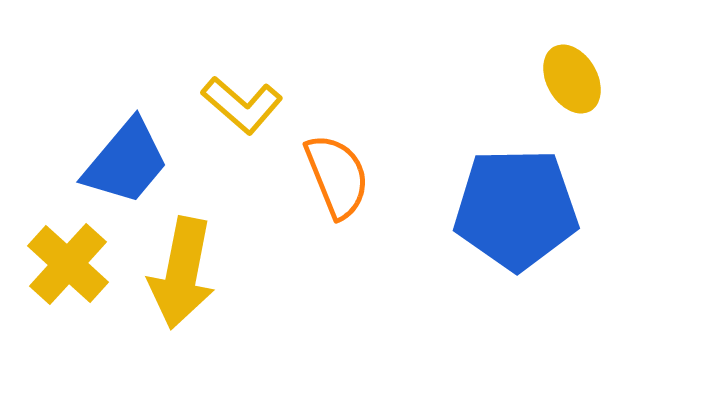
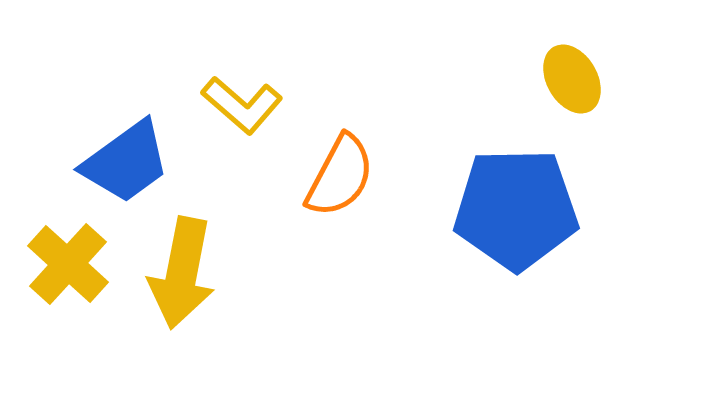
blue trapezoid: rotated 14 degrees clockwise
orange semicircle: moved 3 px right; rotated 50 degrees clockwise
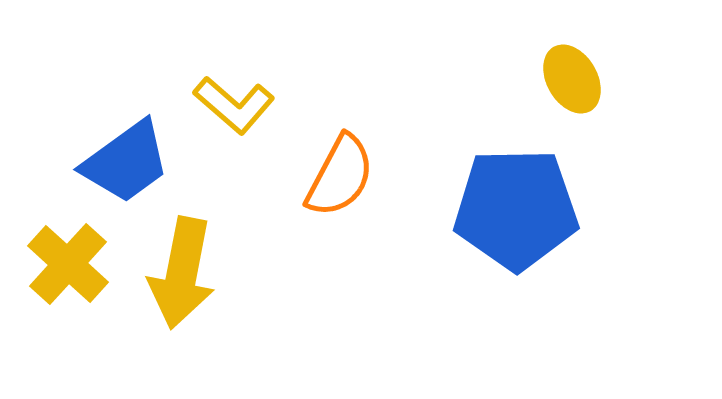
yellow L-shape: moved 8 px left
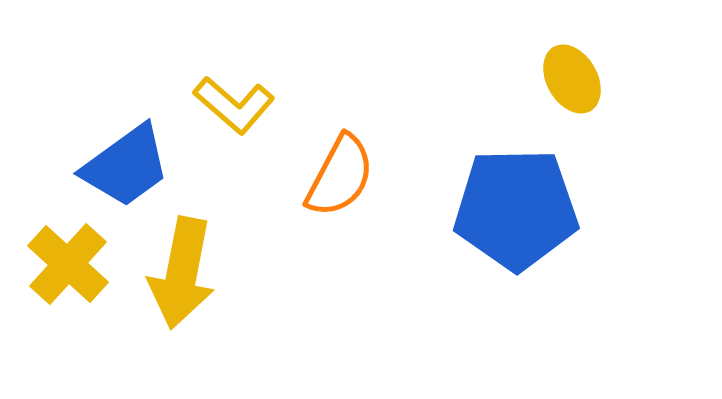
blue trapezoid: moved 4 px down
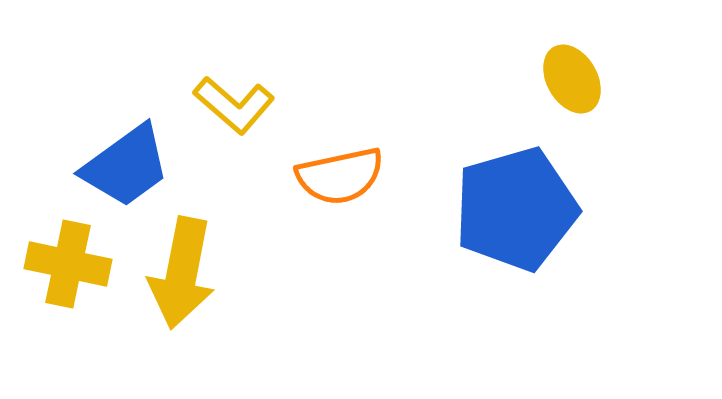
orange semicircle: rotated 50 degrees clockwise
blue pentagon: rotated 15 degrees counterclockwise
yellow cross: rotated 30 degrees counterclockwise
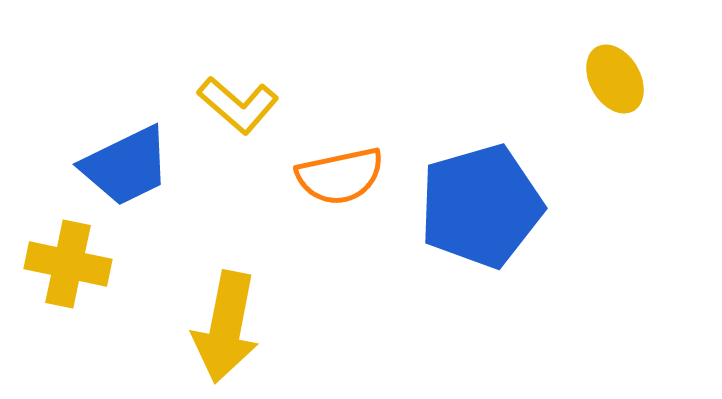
yellow ellipse: moved 43 px right
yellow L-shape: moved 4 px right
blue trapezoid: rotated 10 degrees clockwise
blue pentagon: moved 35 px left, 3 px up
yellow arrow: moved 44 px right, 54 px down
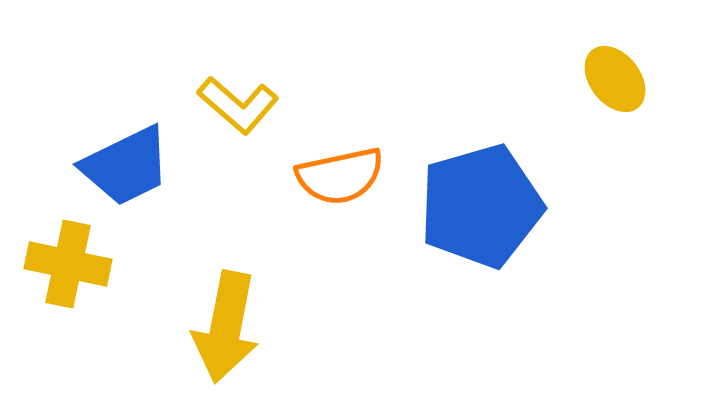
yellow ellipse: rotated 8 degrees counterclockwise
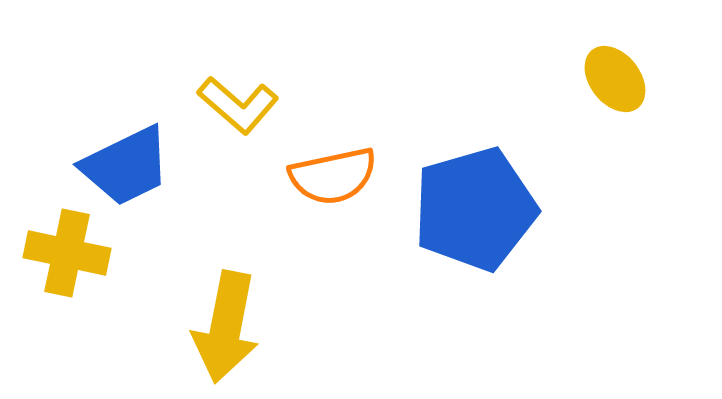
orange semicircle: moved 7 px left
blue pentagon: moved 6 px left, 3 px down
yellow cross: moved 1 px left, 11 px up
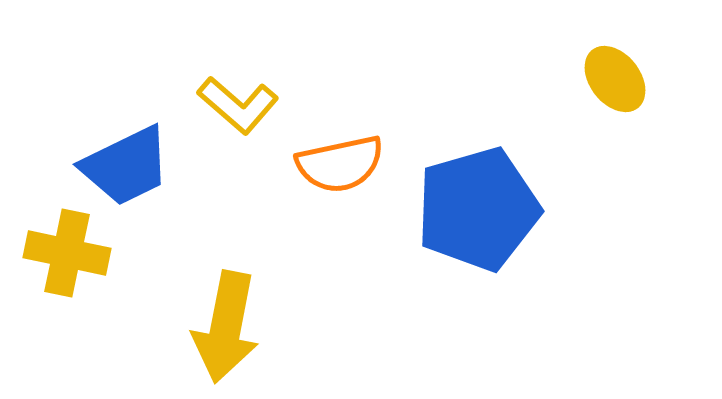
orange semicircle: moved 7 px right, 12 px up
blue pentagon: moved 3 px right
